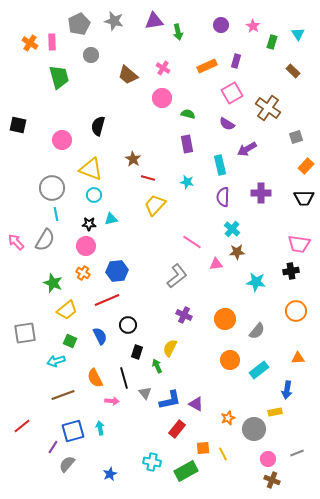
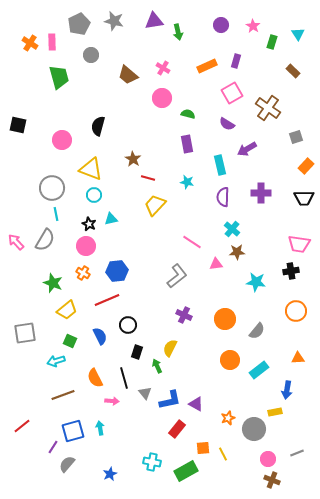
black star at (89, 224): rotated 24 degrees clockwise
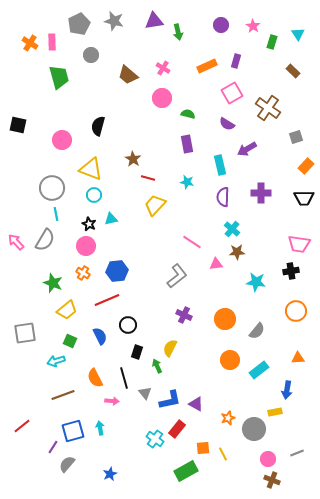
cyan cross at (152, 462): moved 3 px right, 23 px up; rotated 24 degrees clockwise
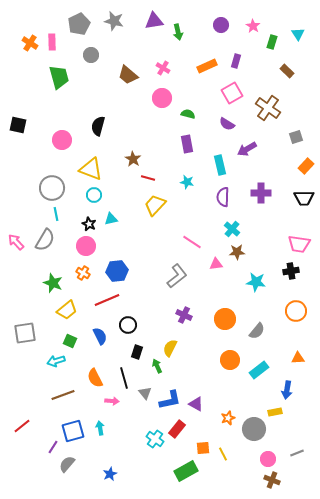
brown rectangle at (293, 71): moved 6 px left
